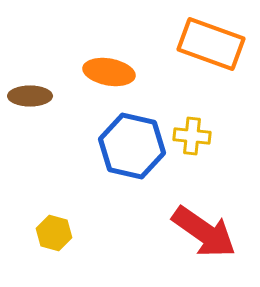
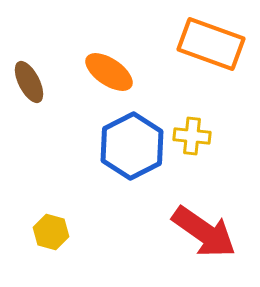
orange ellipse: rotated 24 degrees clockwise
brown ellipse: moved 1 px left, 14 px up; rotated 63 degrees clockwise
blue hexagon: rotated 20 degrees clockwise
yellow hexagon: moved 3 px left, 1 px up
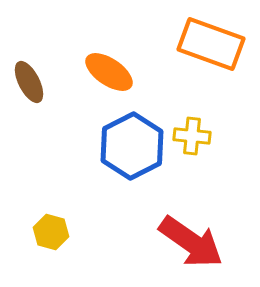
red arrow: moved 13 px left, 10 px down
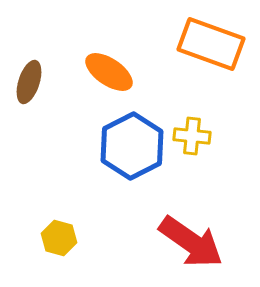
brown ellipse: rotated 45 degrees clockwise
yellow hexagon: moved 8 px right, 6 px down
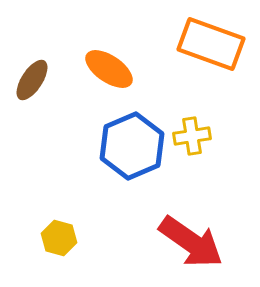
orange ellipse: moved 3 px up
brown ellipse: moved 3 px right, 2 px up; rotated 15 degrees clockwise
yellow cross: rotated 15 degrees counterclockwise
blue hexagon: rotated 4 degrees clockwise
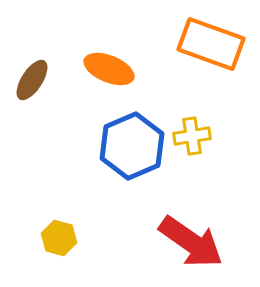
orange ellipse: rotated 12 degrees counterclockwise
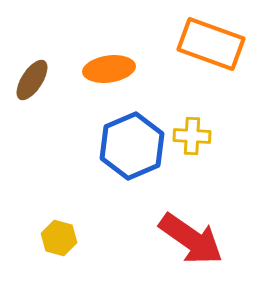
orange ellipse: rotated 30 degrees counterclockwise
yellow cross: rotated 12 degrees clockwise
red arrow: moved 3 px up
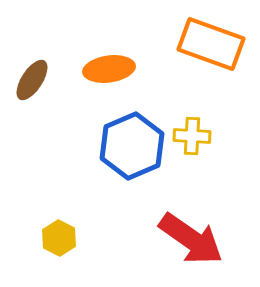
yellow hexagon: rotated 12 degrees clockwise
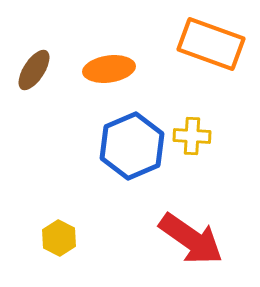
brown ellipse: moved 2 px right, 10 px up
